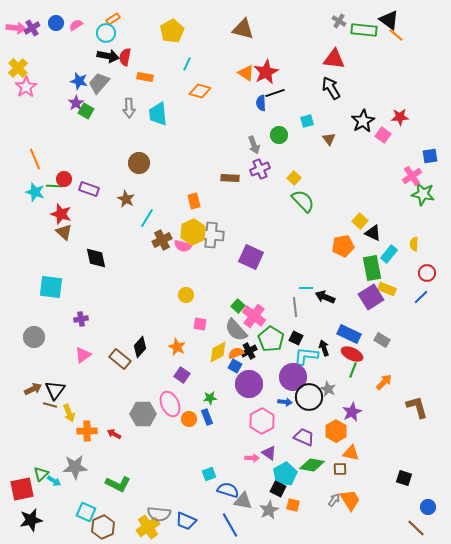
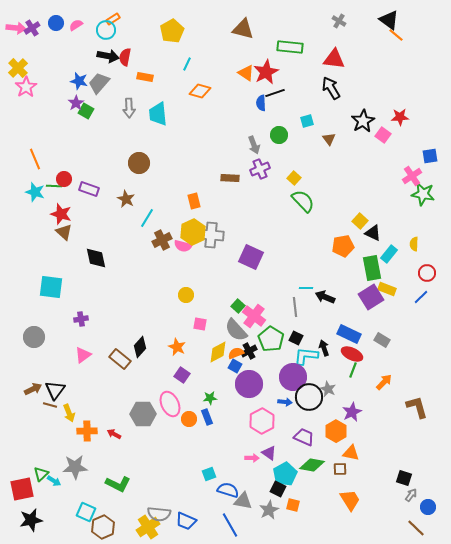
green rectangle at (364, 30): moved 74 px left, 17 px down
cyan circle at (106, 33): moved 3 px up
gray arrow at (334, 500): moved 77 px right, 5 px up
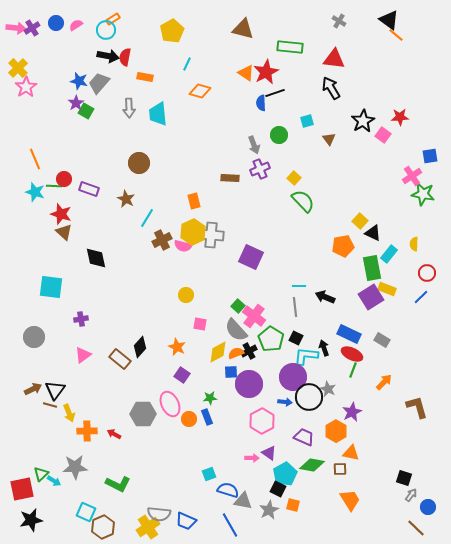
cyan line at (306, 288): moved 7 px left, 2 px up
blue square at (235, 366): moved 4 px left, 6 px down; rotated 32 degrees counterclockwise
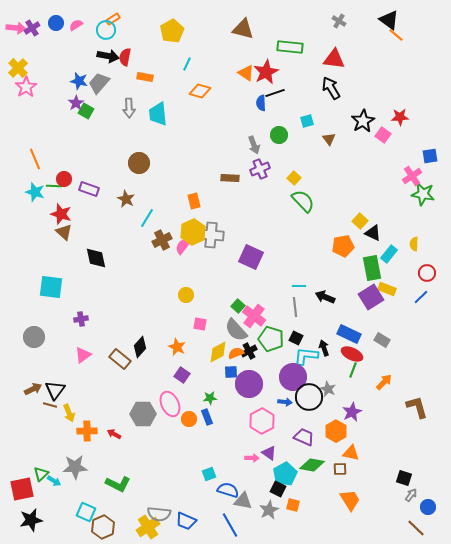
pink semicircle at (183, 246): rotated 114 degrees clockwise
green pentagon at (271, 339): rotated 15 degrees counterclockwise
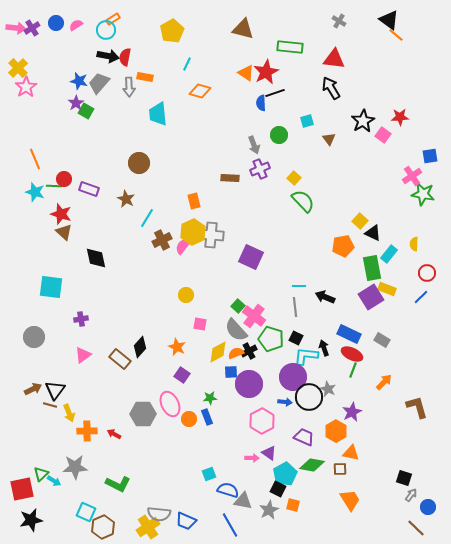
gray arrow at (129, 108): moved 21 px up
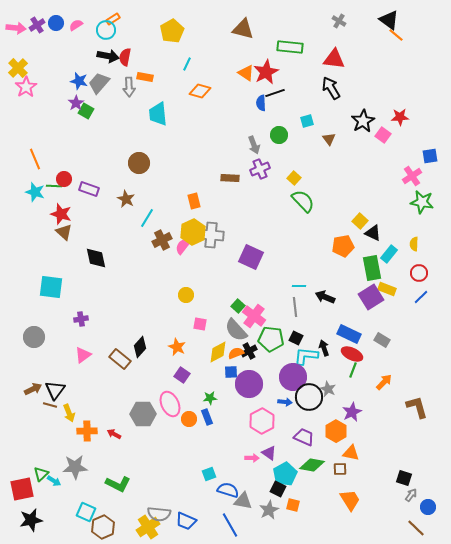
purple cross at (32, 28): moved 5 px right, 3 px up
green star at (423, 194): moved 1 px left, 8 px down
red circle at (427, 273): moved 8 px left
green pentagon at (271, 339): rotated 10 degrees counterclockwise
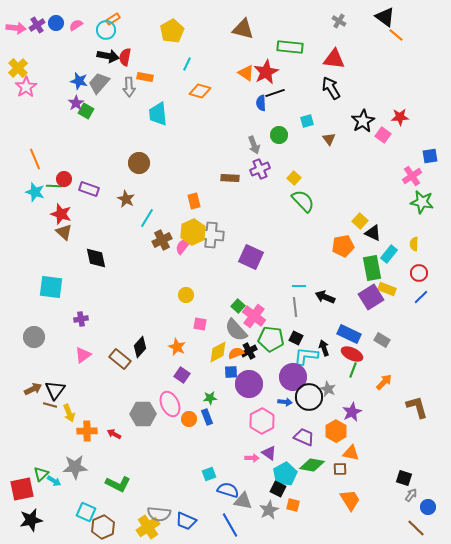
black triangle at (389, 20): moved 4 px left, 3 px up
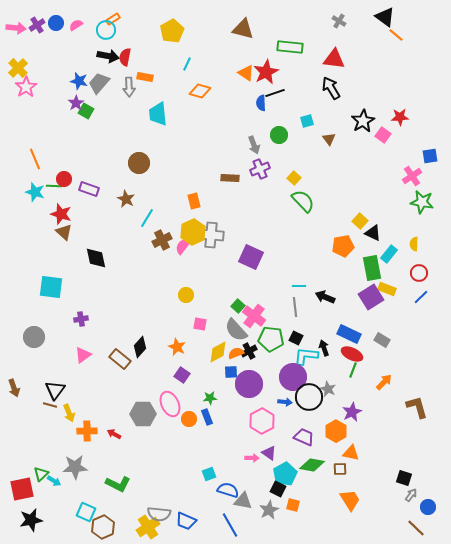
brown arrow at (33, 389): moved 19 px left, 1 px up; rotated 96 degrees clockwise
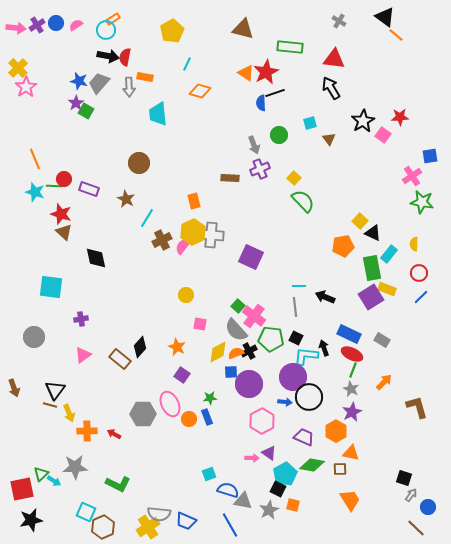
cyan square at (307, 121): moved 3 px right, 2 px down
gray star at (328, 389): moved 23 px right
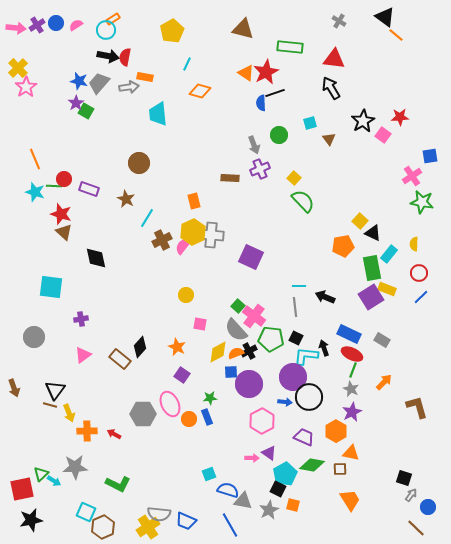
gray arrow at (129, 87): rotated 96 degrees counterclockwise
